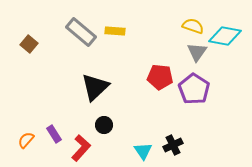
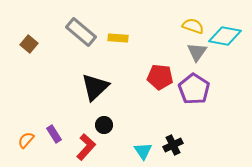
yellow rectangle: moved 3 px right, 7 px down
red L-shape: moved 5 px right, 1 px up
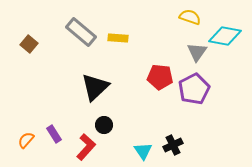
yellow semicircle: moved 3 px left, 9 px up
purple pentagon: rotated 12 degrees clockwise
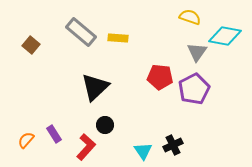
brown square: moved 2 px right, 1 px down
black circle: moved 1 px right
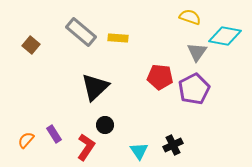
red L-shape: rotated 8 degrees counterclockwise
cyan triangle: moved 4 px left
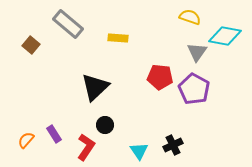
gray rectangle: moved 13 px left, 8 px up
purple pentagon: rotated 16 degrees counterclockwise
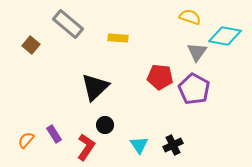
cyan triangle: moved 6 px up
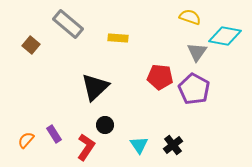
black cross: rotated 12 degrees counterclockwise
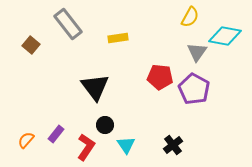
yellow semicircle: rotated 100 degrees clockwise
gray rectangle: rotated 12 degrees clockwise
yellow rectangle: rotated 12 degrees counterclockwise
black triangle: rotated 24 degrees counterclockwise
purple rectangle: moved 2 px right; rotated 72 degrees clockwise
cyan triangle: moved 13 px left
